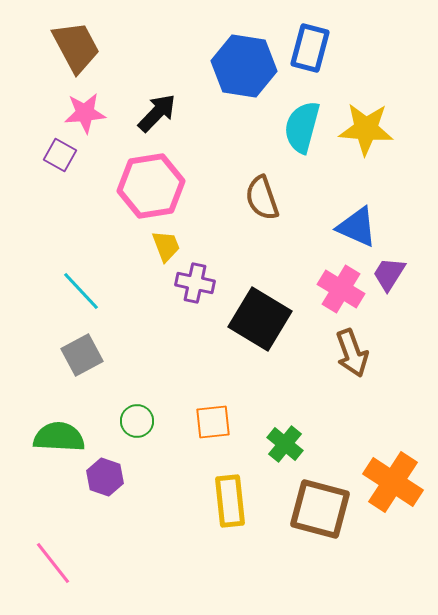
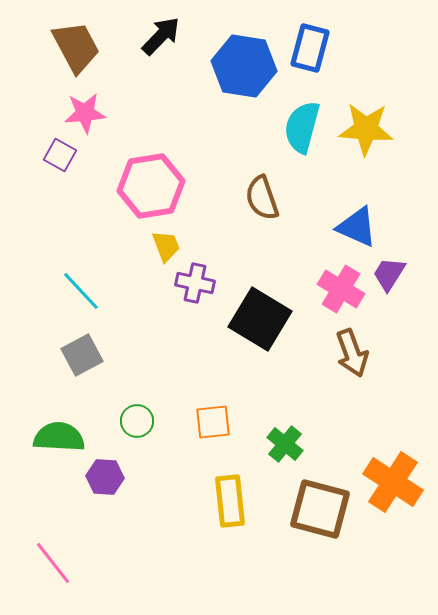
black arrow: moved 4 px right, 77 px up
purple hexagon: rotated 15 degrees counterclockwise
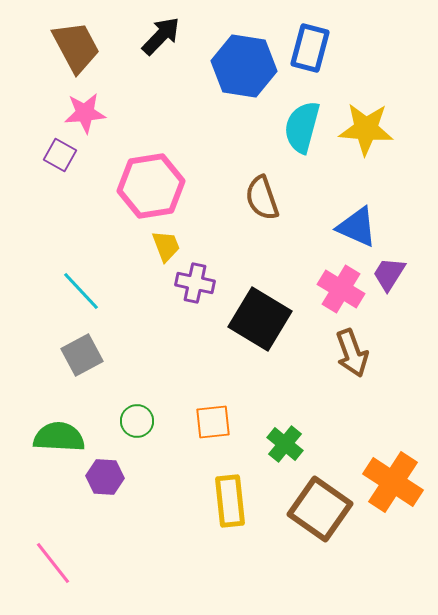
brown square: rotated 20 degrees clockwise
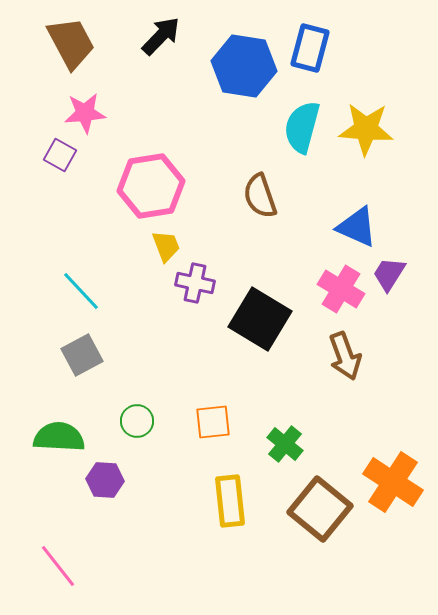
brown trapezoid: moved 5 px left, 4 px up
brown semicircle: moved 2 px left, 2 px up
brown arrow: moved 7 px left, 3 px down
purple hexagon: moved 3 px down
brown square: rotated 4 degrees clockwise
pink line: moved 5 px right, 3 px down
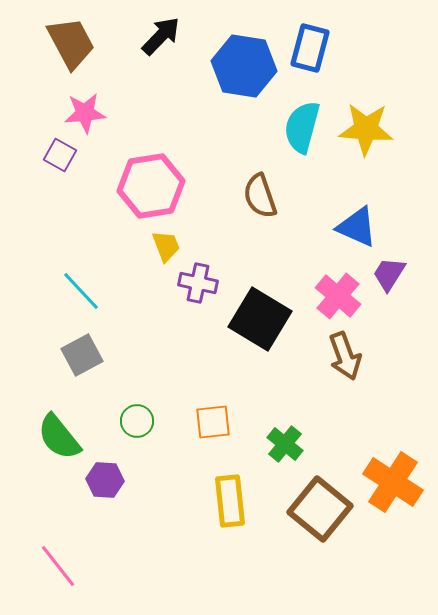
purple cross: moved 3 px right
pink cross: moved 3 px left, 7 px down; rotated 9 degrees clockwise
green semicircle: rotated 132 degrees counterclockwise
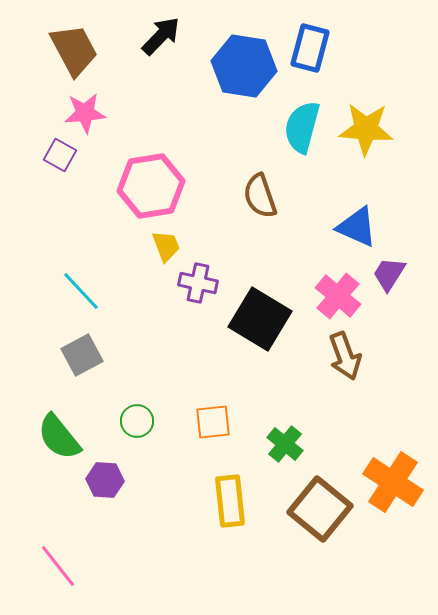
brown trapezoid: moved 3 px right, 7 px down
